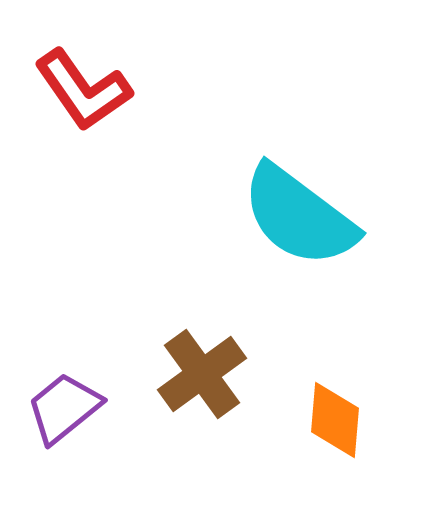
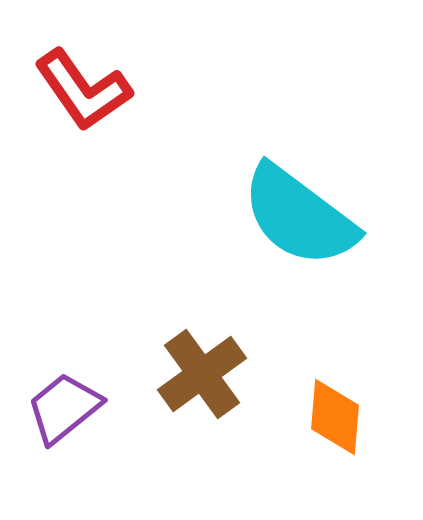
orange diamond: moved 3 px up
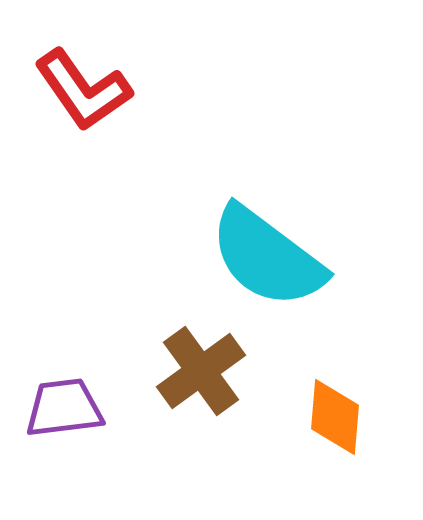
cyan semicircle: moved 32 px left, 41 px down
brown cross: moved 1 px left, 3 px up
purple trapezoid: rotated 32 degrees clockwise
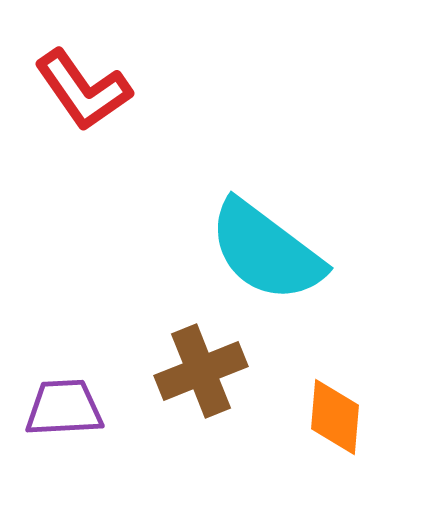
cyan semicircle: moved 1 px left, 6 px up
brown cross: rotated 14 degrees clockwise
purple trapezoid: rotated 4 degrees clockwise
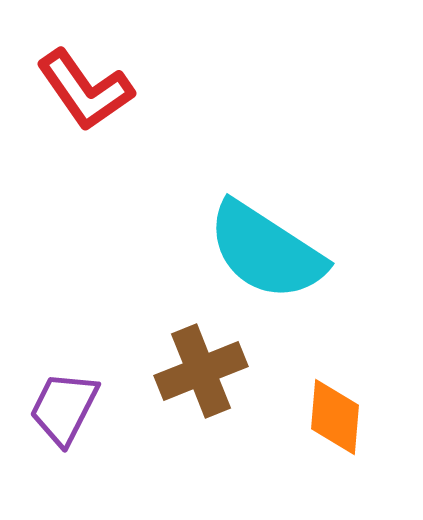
red L-shape: moved 2 px right
cyan semicircle: rotated 4 degrees counterclockwise
purple trapezoid: rotated 60 degrees counterclockwise
